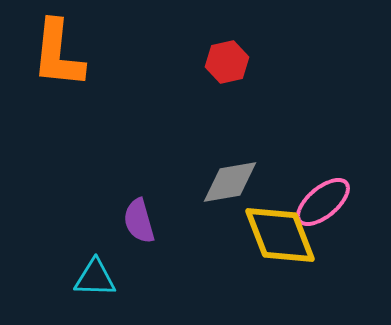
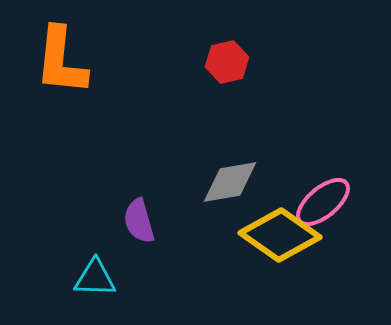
orange L-shape: moved 3 px right, 7 px down
yellow diamond: rotated 34 degrees counterclockwise
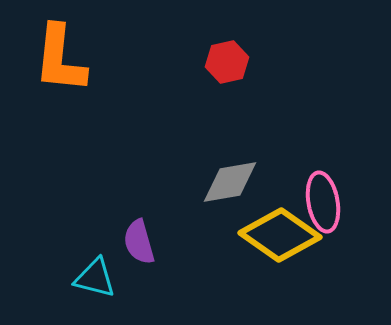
orange L-shape: moved 1 px left, 2 px up
pink ellipse: rotated 60 degrees counterclockwise
purple semicircle: moved 21 px down
cyan triangle: rotated 12 degrees clockwise
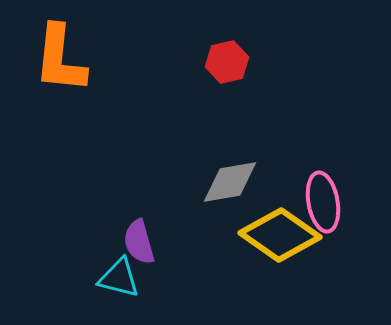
cyan triangle: moved 24 px right
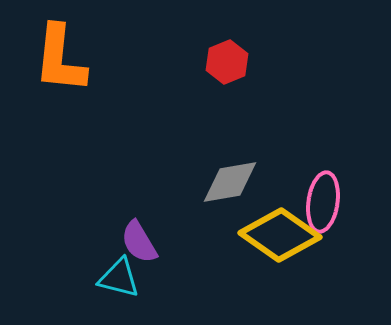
red hexagon: rotated 9 degrees counterclockwise
pink ellipse: rotated 18 degrees clockwise
purple semicircle: rotated 15 degrees counterclockwise
